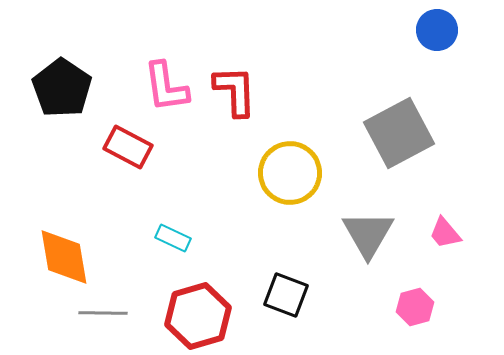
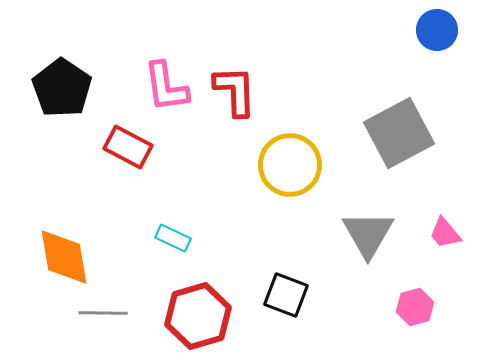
yellow circle: moved 8 px up
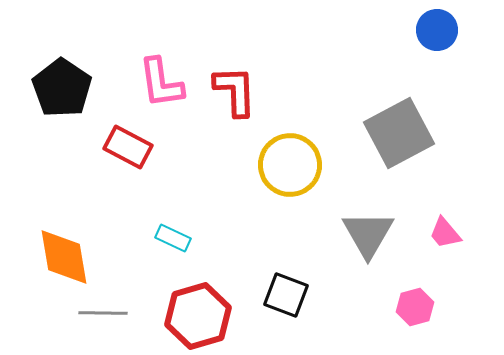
pink L-shape: moved 5 px left, 4 px up
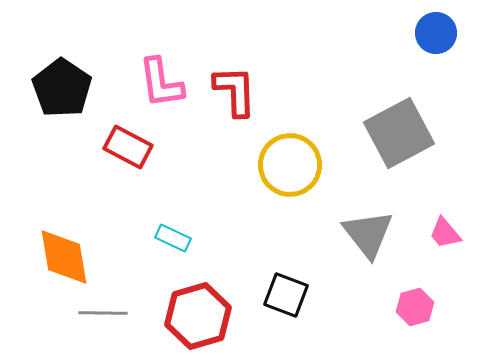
blue circle: moved 1 px left, 3 px down
gray triangle: rotated 8 degrees counterclockwise
